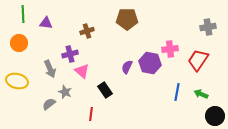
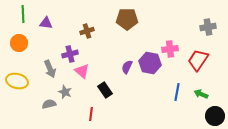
gray semicircle: rotated 24 degrees clockwise
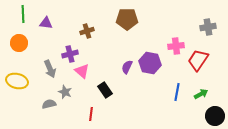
pink cross: moved 6 px right, 3 px up
green arrow: rotated 128 degrees clockwise
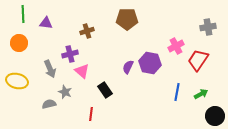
pink cross: rotated 21 degrees counterclockwise
purple semicircle: moved 1 px right
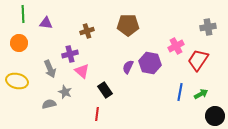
brown pentagon: moved 1 px right, 6 px down
blue line: moved 3 px right
red line: moved 6 px right
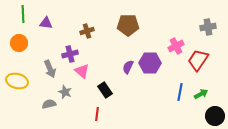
purple hexagon: rotated 10 degrees counterclockwise
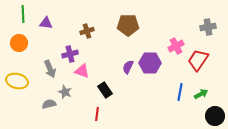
pink triangle: rotated 21 degrees counterclockwise
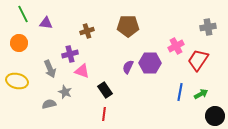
green line: rotated 24 degrees counterclockwise
brown pentagon: moved 1 px down
red line: moved 7 px right
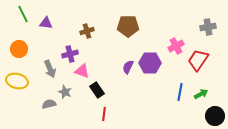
orange circle: moved 6 px down
black rectangle: moved 8 px left
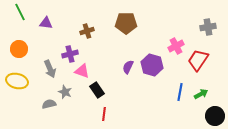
green line: moved 3 px left, 2 px up
brown pentagon: moved 2 px left, 3 px up
purple hexagon: moved 2 px right, 2 px down; rotated 15 degrees clockwise
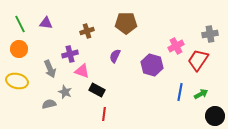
green line: moved 12 px down
gray cross: moved 2 px right, 7 px down
purple semicircle: moved 13 px left, 11 px up
black rectangle: rotated 28 degrees counterclockwise
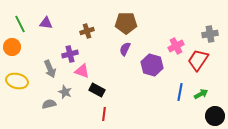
orange circle: moved 7 px left, 2 px up
purple semicircle: moved 10 px right, 7 px up
